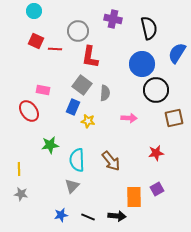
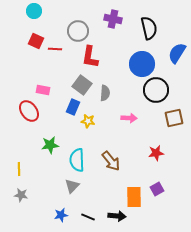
gray star: moved 1 px down
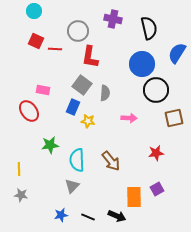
black arrow: rotated 18 degrees clockwise
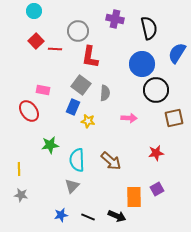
purple cross: moved 2 px right
red square: rotated 21 degrees clockwise
gray square: moved 1 px left
brown arrow: rotated 10 degrees counterclockwise
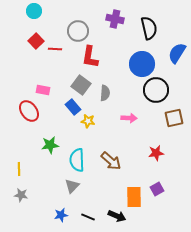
blue rectangle: rotated 63 degrees counterclockwise
